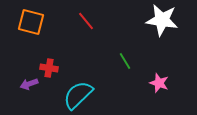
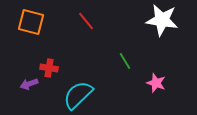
pink star: moved 3 px left
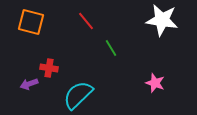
green line: moved 14 px left, 13 px up
pink star: moved 1 px left
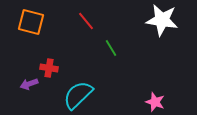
pink star: moved 19 px down
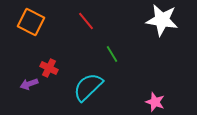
orange square: rotated 12 degrees clockwise
green line: moved 1 px right, 6 px down
red cross: rotated 18 degrees clockwise
cyan semicircle: moved 10 px right, 8 px up
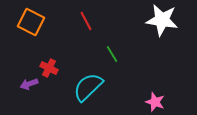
red line: rotated 12 degrees clockwise
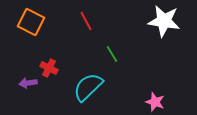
white star: moved 2 px right, 1 px down
purple arrow: moved 1 px left, 1 px up; rotated 12 degrees clockwise
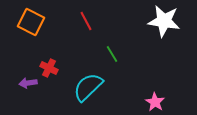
pink star: rotated 12 degrees clockwise
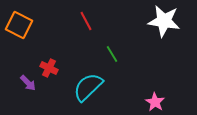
orange square: moved 12 px left, 3 px down
purple arrow: rotated 126 degrees counterclockwise
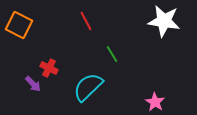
purple arrow: moved 5 px right, 1 px down
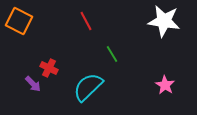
orange square: moved 4 px up
pink star: moved 10 px right, 17 px up
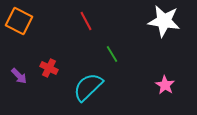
purple arrow: moved 14 px left, 8 px up
